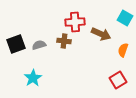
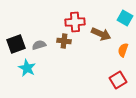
cyan star: moved 6 px left, 10 px up; rotated 12 degrees counterclockwise
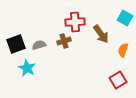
brown arrow: rotated 30 degrees clockwise
brown cross: rotated 24 degrees counterclockwise
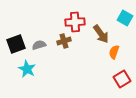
orange semicircle: moved 9 px left, 2 px down
cyan star: moved 1 px down
red square: moved 4 px right, 1 px up
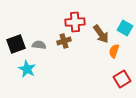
cyan square: moved 10 px down
gray semicircle: rotated 24 degrees clockwise
orange semicircle: moved 1 px up
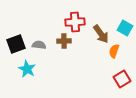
brown cross: rotated 16 degrees clockwise
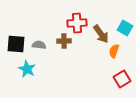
red cross: moved 2 px right, 1 px down
black square: rotated 24 degrees clockwise
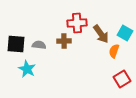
cyan square: moved 5 px down
